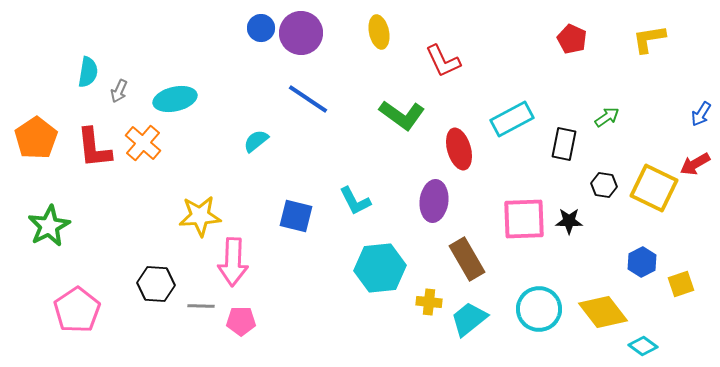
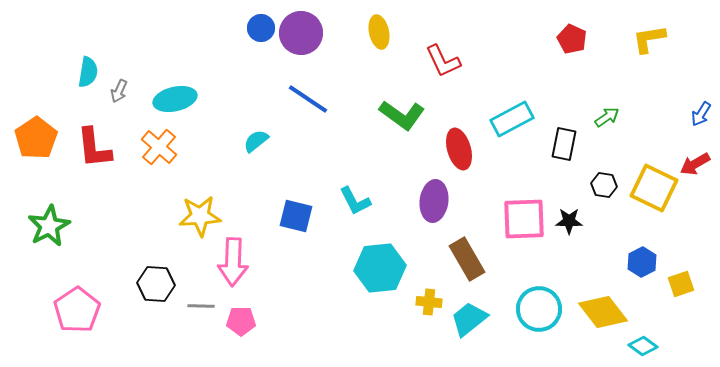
orange cross at (143, 143): moved 16 px right, 4 px down
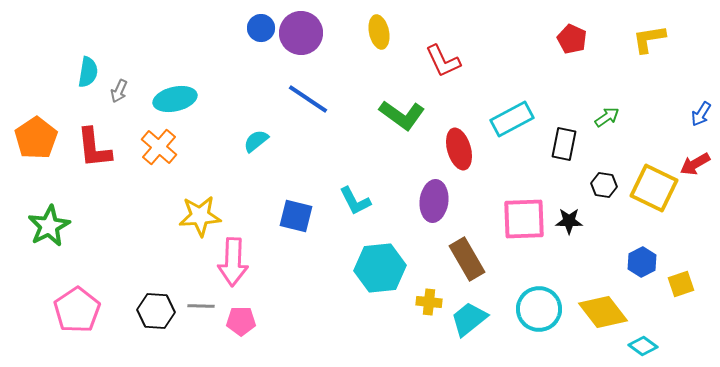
black hexagon at (156, 284): moved 27 px down
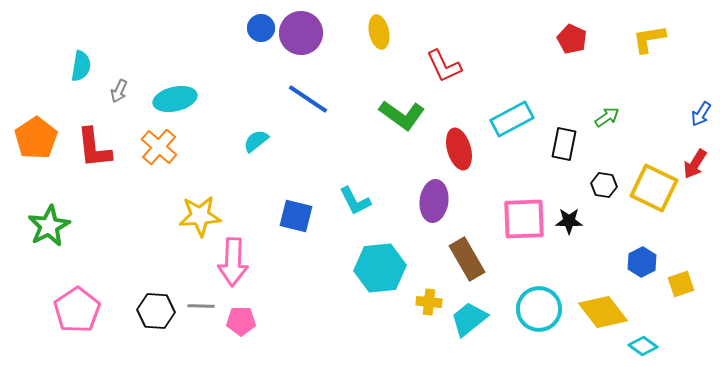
red L-shape at (443, 61): moved 1 px right, 5 px down
cyan semicircle at (88, 72): moved 7 px left, 6 px up
red arrow at (695, 164): rotated 28 degrees counterclockwise
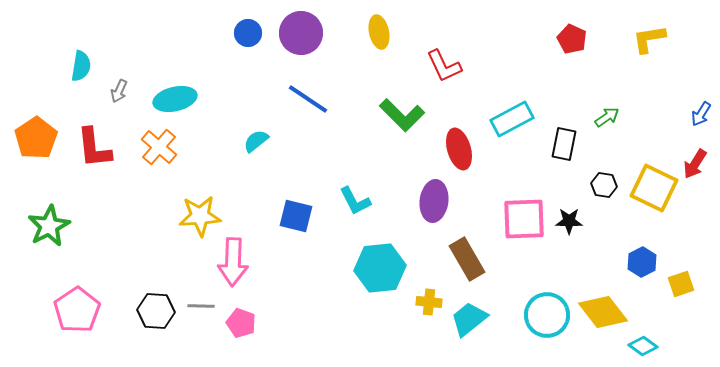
blue circle at (261, 28): moved 13 px left, 5 px down
green L-shape at (402, 115): rotated 9 degrees clockwise
cyan circle at (539, 309): moved 8 px right, 6 px down
pink pentagon at (241, 321): moved 2 px down; rotated 20 degrees clockwise
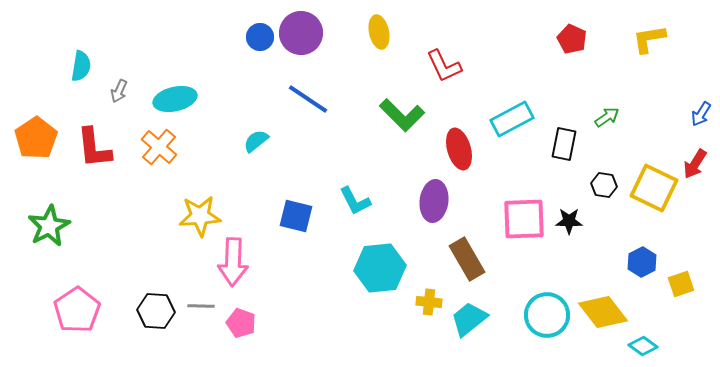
blue circle at (248, 33): moved 12 px right, 4 px down
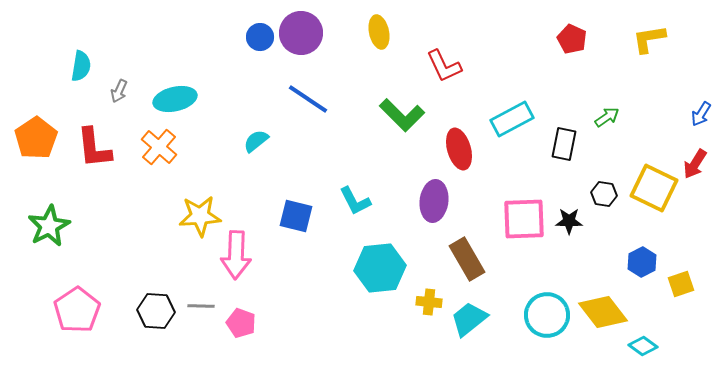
black hexagon at (604, 185): moved 9 px down
pink arrow at (233, 262): moved 3 px right, 7 px up
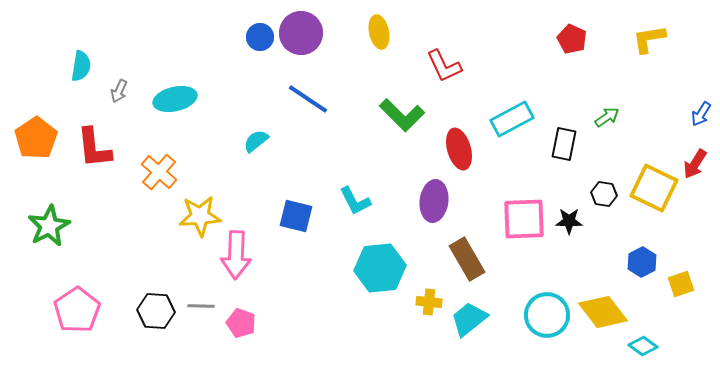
orange cross at (159, 147): moved 25 px down
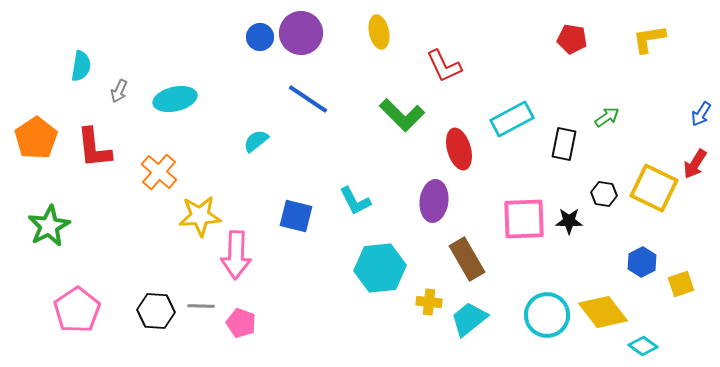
red pentagon at (572, 39): rotated 16 degrees counterclockwise
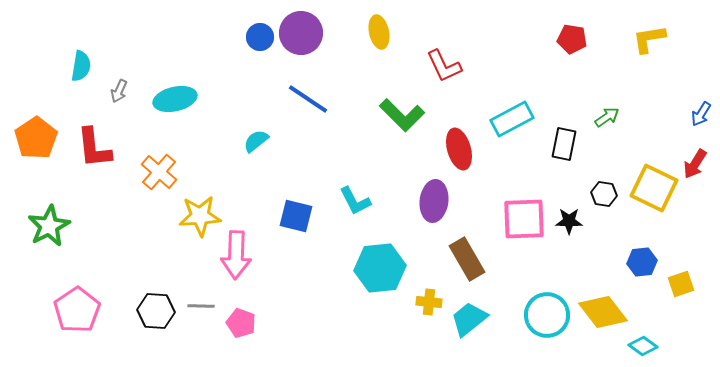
blue hexagon at (642, 262): rotated 20 degrees clockwise
